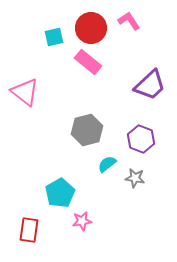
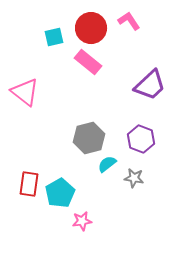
gray hexagon: moved 2 px right, 8 px down
gray star: moved 1 px left
red rectangle: moved 46 px up
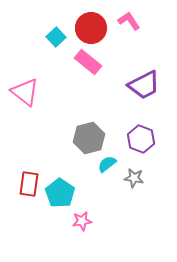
cyan square: moved 2 px right; rotated 30 degrees counterclockwise
purple trapezoid: moved 6 px left; rotated 16 degrees clockwise
cyan pentagon: rotated 8 degrees counterclockwise
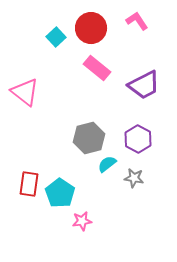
pink L-shape: moved 8 px right
pink rectangle: moved 9 px right, 6 px down
purple hexagon: moved 3 px left; rotated 8 degrees clockwise
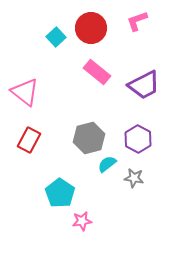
pink L-shape: rotated 75 degrees counterclockwise
pink rectangle: moved 4 px down
red rectangle: moved 44 px up; rotated 20 degrees clockwise
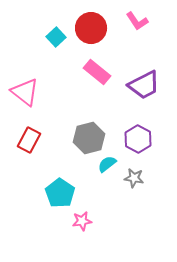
pink L-shape: rotated 105 degrees counterclockwise
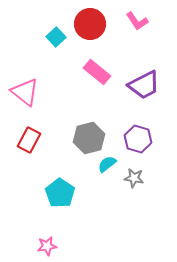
red circle: moved 1 px left, 4 px up
purple hexagon: rotated 12 degrees counterclockwise
pink star: moved 35 px left, 25 px down
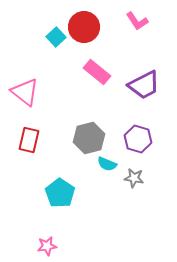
red circle: moved 6 px left, 3 px down
red rectangle: rotated 15 degrees counterclockwise
cyan semicircle: rotated 120 degrees counterclockwise
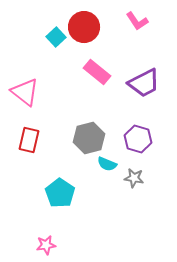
purple trapezoid: moved 2 px up
pink star: moved 1 px left, 1 px up
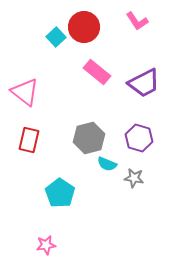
purple hexagon: moved 1 px right, 1 px up
